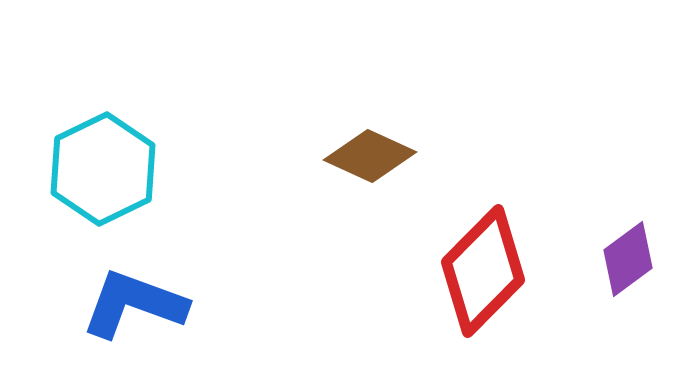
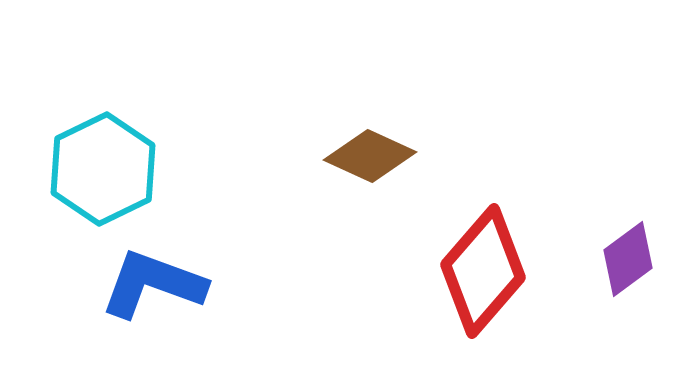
red diamond: rotated 4 degrees counterclockwise
blue L-shape: moved 19 px right, 20 px up
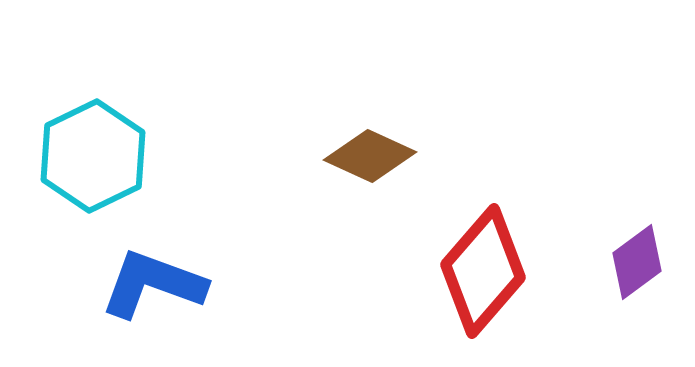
cyan hexagon: moved 10 px left, 13 px up
purple diamond: moved 9 px right, 3 px down
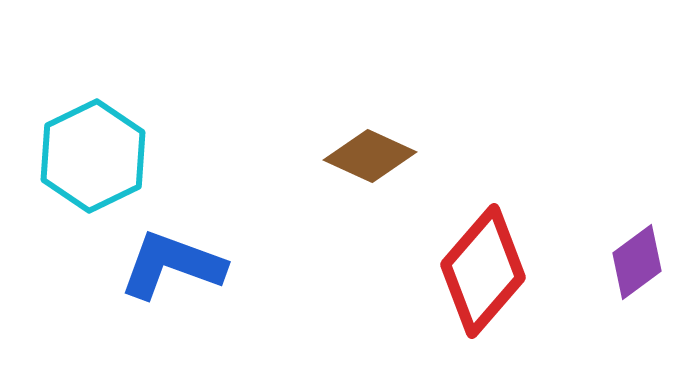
blue L-shape: moved 19 px right, 19 px up
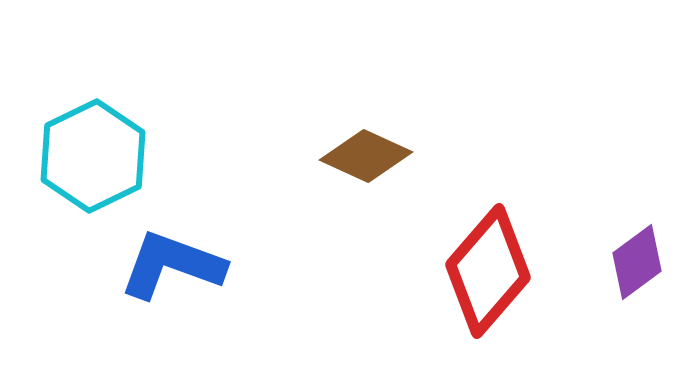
brown diamond: moved 4 px left
red diamond: moved 5 px right
